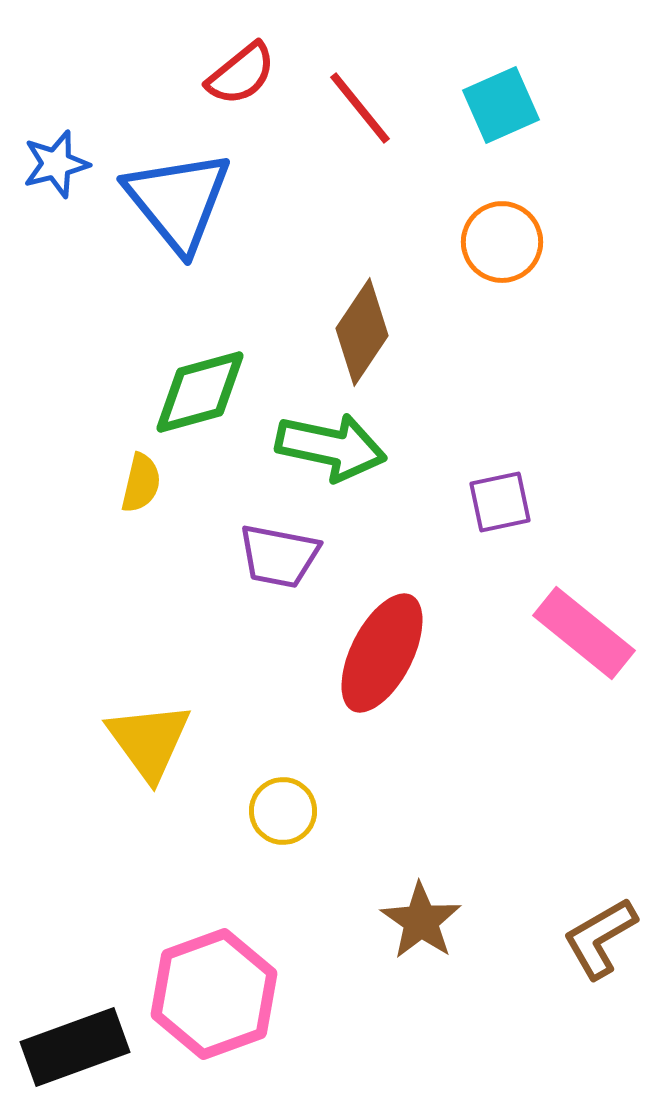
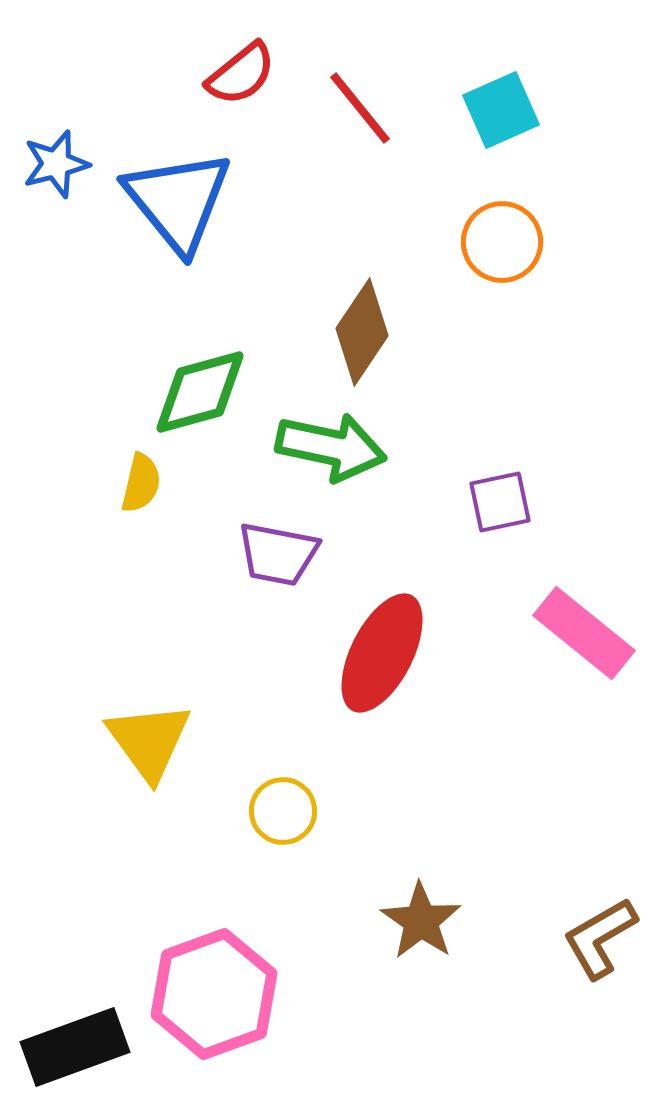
cyan square: moved 5 px down
purple trapezoid: moved 1 px left, 2 px up
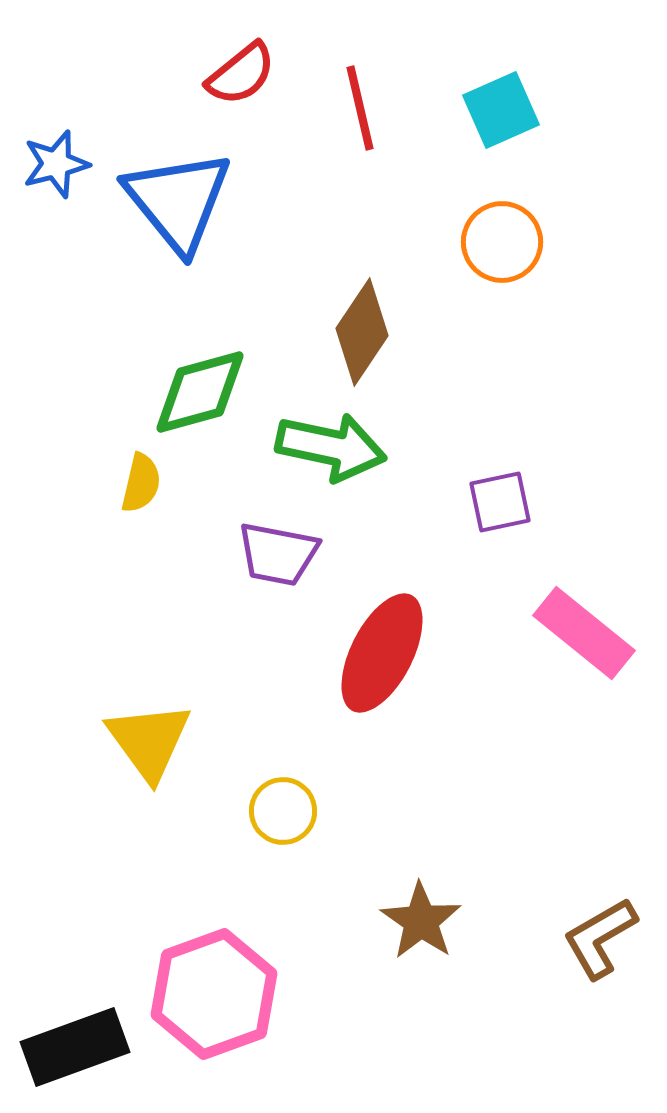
red line: rotated 26 degrees clockwise
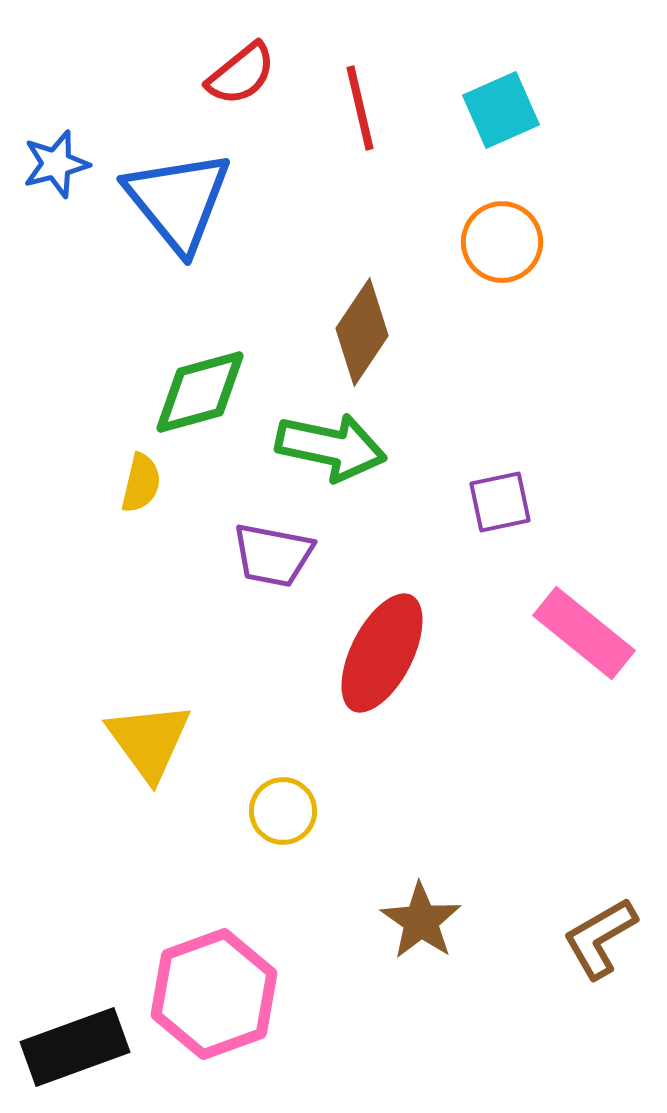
purple trapezoid: moved 5 px left, 1 px down
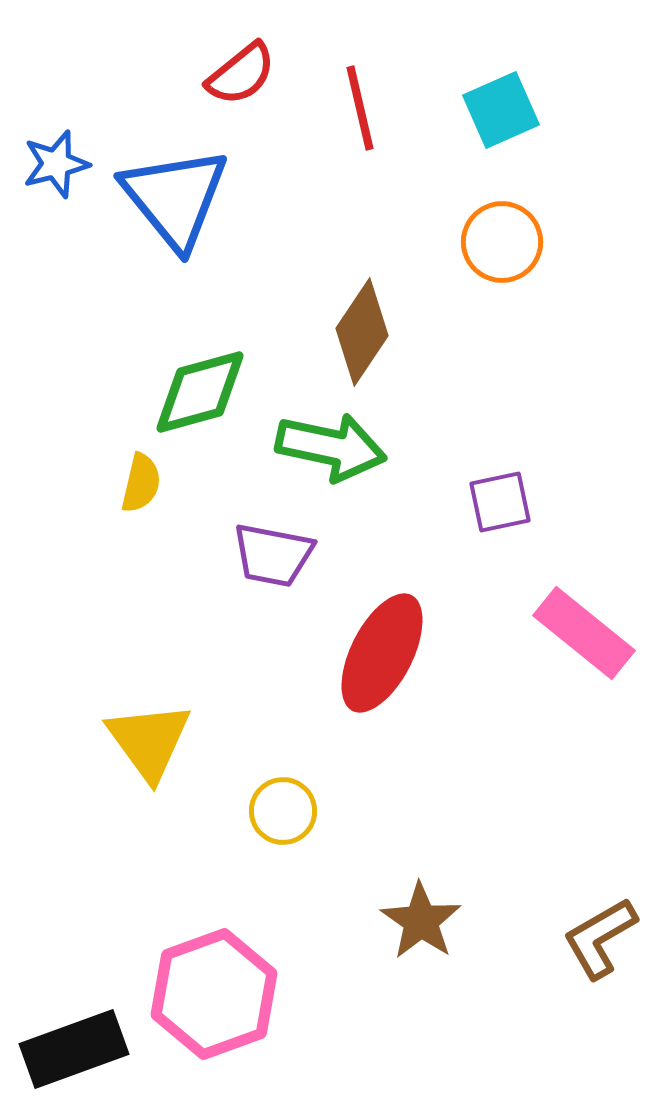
blue triangle: moved 3 px left, 3 px up
black rectangle: moved 1 px left, 2 px down
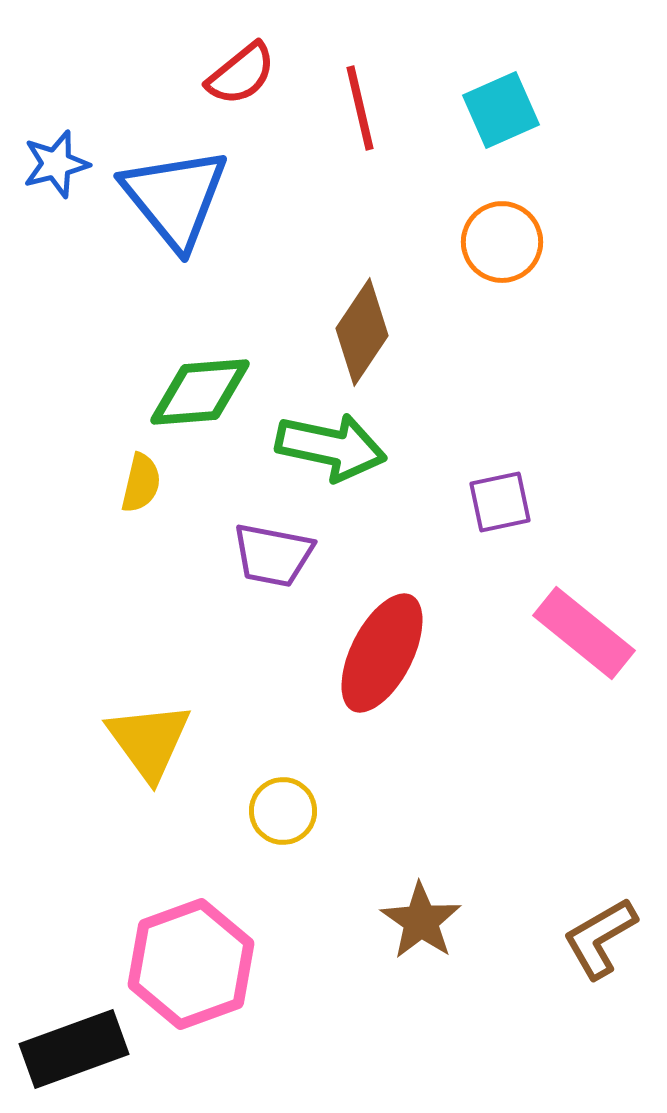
green diamond: rotated 11 degrees clockwise
pink hexagon: moved 23 px left, 30 px up
